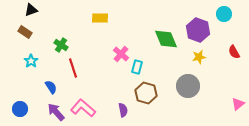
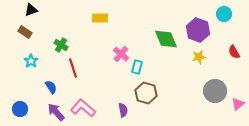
gray circle: moved 27 px right, 5 px down
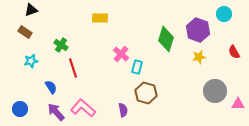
green diamond: rotated 40 degrees clockwise
cyan star: rotated 24 degrees clockwise
pink triangle: rotated 40 degrees clockwise
